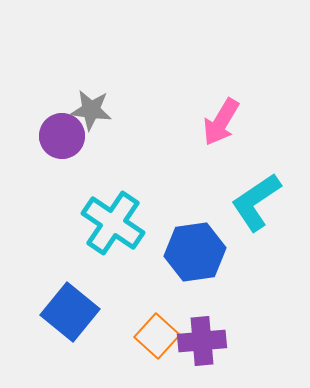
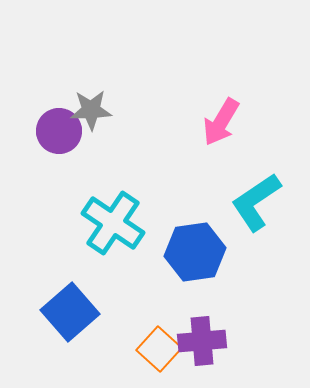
gray star: rotated 9 degrees counterclockwise
purple circle: moved 3 px left, 5 px up
blue square: rotated 10 degrees clockwise
orange square: moved 2 px right, 13 px down
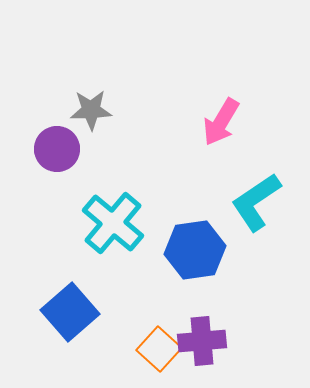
purple circle: moved 2 px left, 18 px down
cyan cross: rotated 6 degrees clockwise
blue hexagon: moved 2 px up
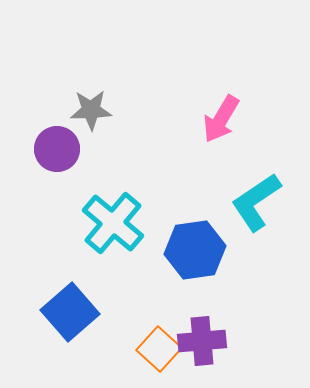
pink arrow: moved 3 px up
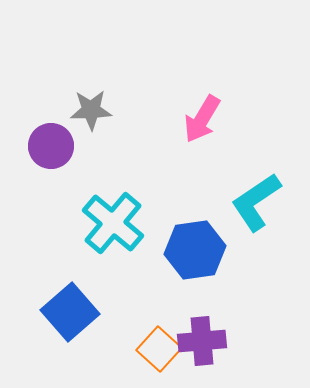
pink arrow: moved 19 px left
purple circle: moved 6 px left, 3 px up
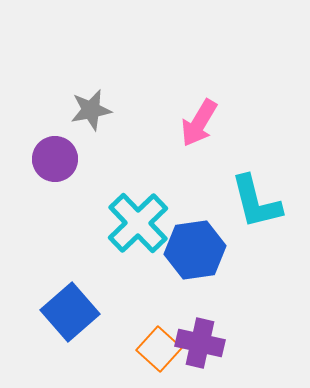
gray star: rotated 9 degrees counterclockwise
pink arrow: moved 3 px left, 4 px down
purple circle: moved 4 px right, 13 px down
cyan L-shape: rotated 70 degrees counterclockwise
cyan cross: moved 25 px right; rotated 6 degrees clockwise
purple cross: moved 2 px left, 2 px down; rotated 18 degrees clockwise
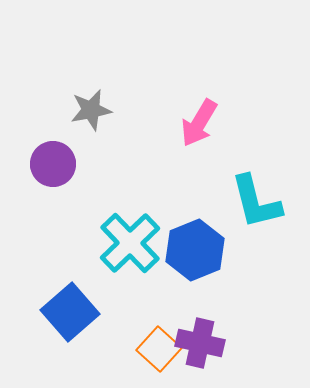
purple circle: moved 2 px left, 5 px down
cyan cross: moved 8 px left, 20 px down
blue hexagon: rotated 14 degrees counterclockwise
